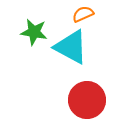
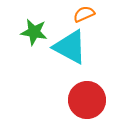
orange semicircle: moved 1 px right
cyan triangle: moved 1 px left
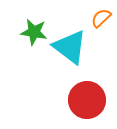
orange semicircle: moved 17 px right, 4 px down; rotated 20 degrees counterclockwise
cyan triangle: rotated 9 degrees clockwise
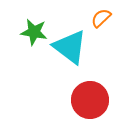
red circle: moved 3 px right
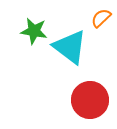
green star: moved 1 px up
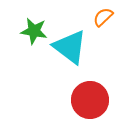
orange semicircle: moved 2 px right, 1 px up
